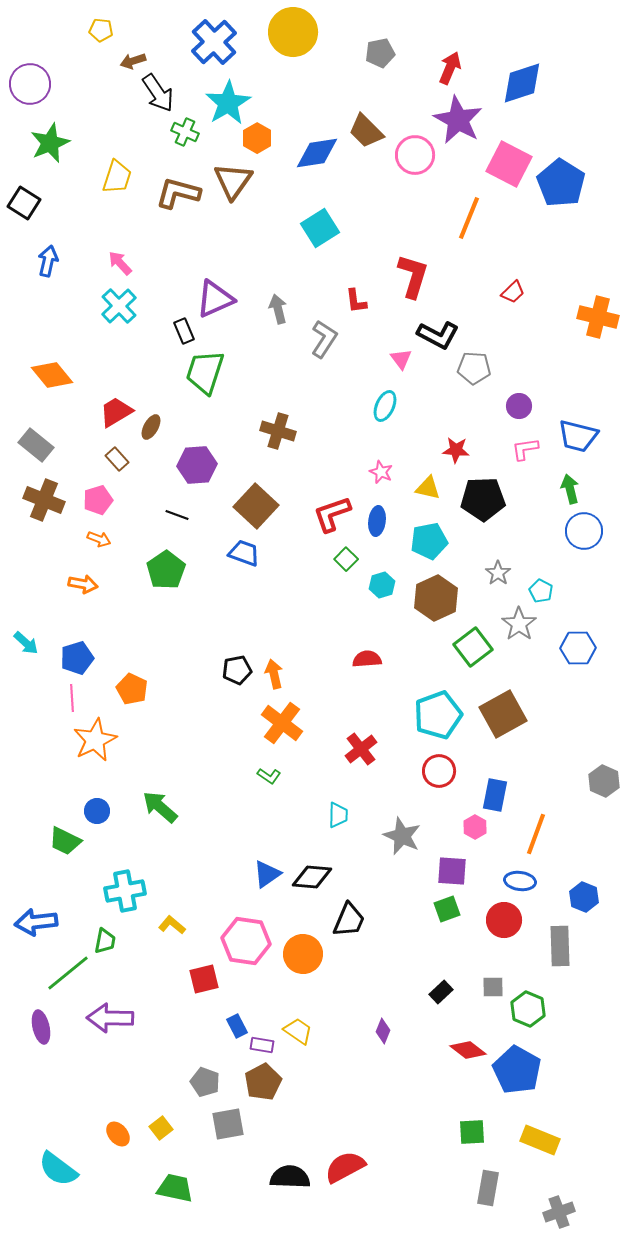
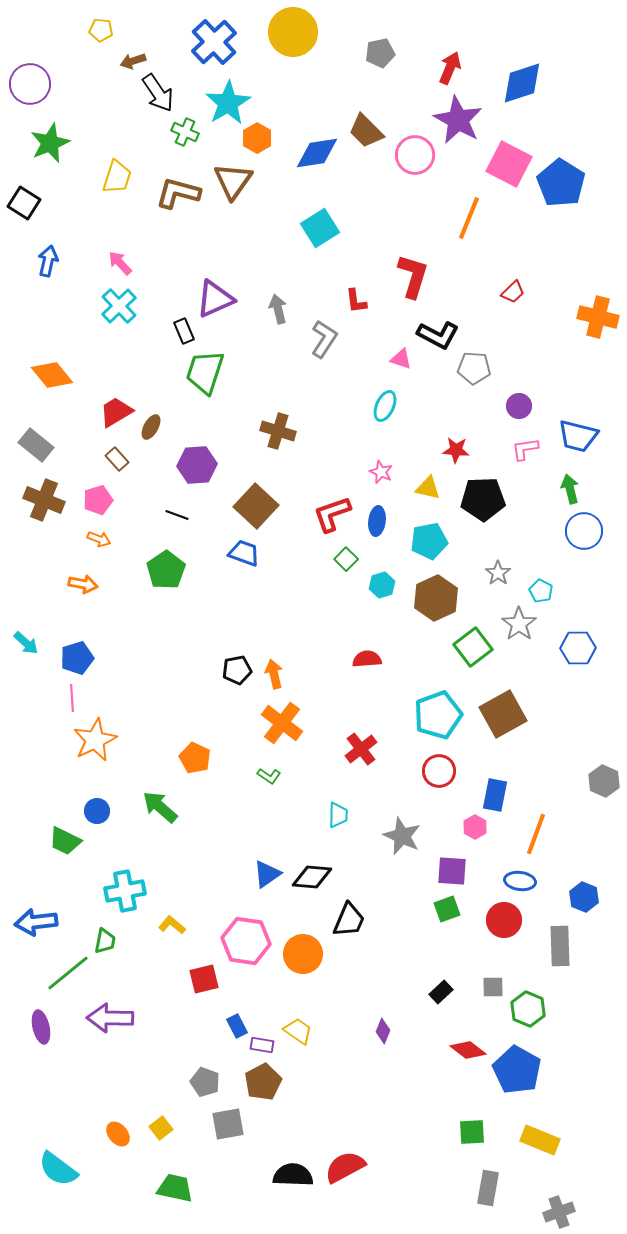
pink triangle at (401, 359): rotated 35 degrees counterclockwise
orange pentagon at (132, 689): moved 63 px right, 69 px down
black semicircle at (290, 1177): moved 3 px right, 2 px up
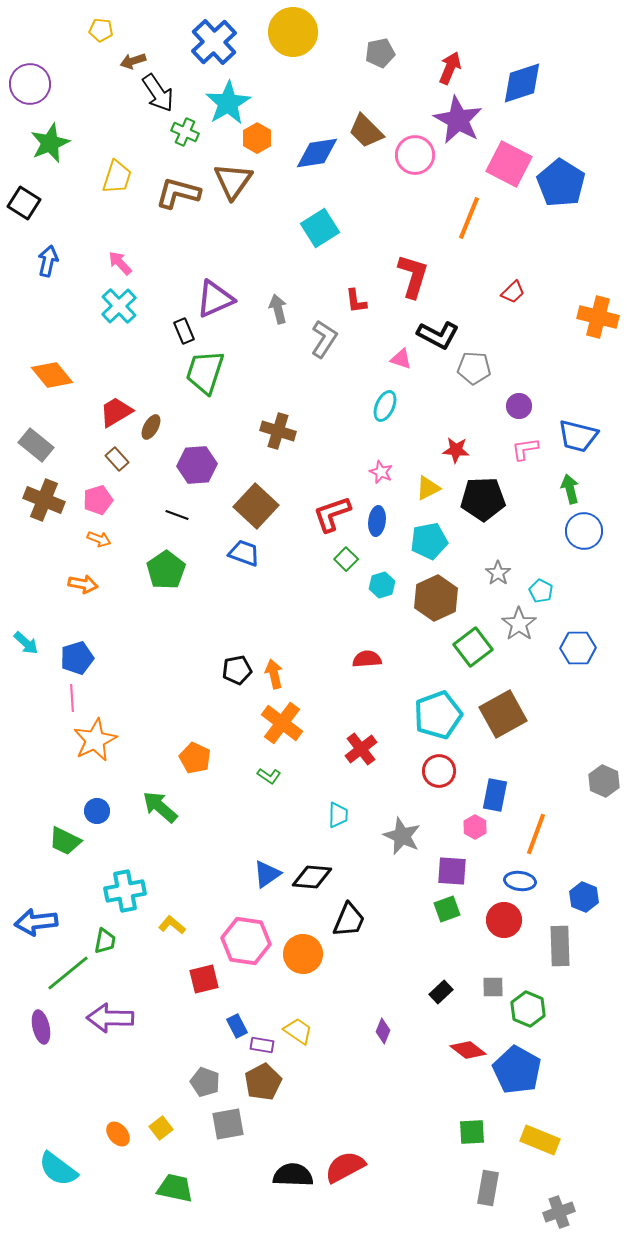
yellow triangle at (428, 488): rotated 40 degrees counterclockwise
